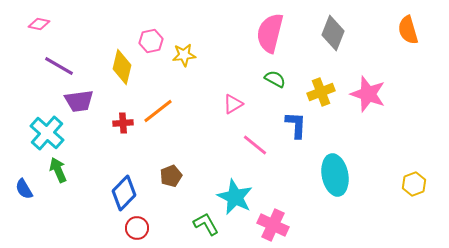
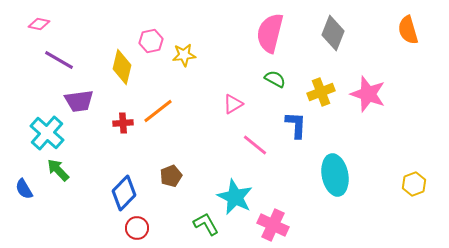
purple line: moved 6 px up
green arrow: rotated 20 degrees counterclockwise
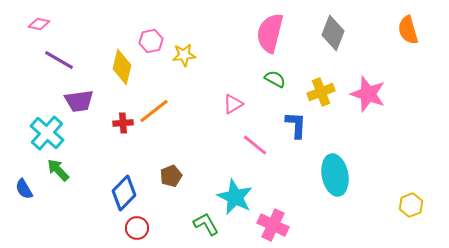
orange line: moved 4 px left
yellow hexagon: moved 3 px left, 21 px down
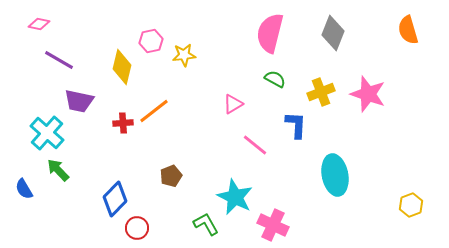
purple trapezoid: rotated 20 degrees clockwise
blue diamond: moved 9 px left, 6 px down
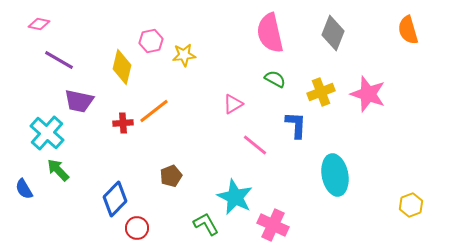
pink semicircle: rotated 27 degrees counterclockwise
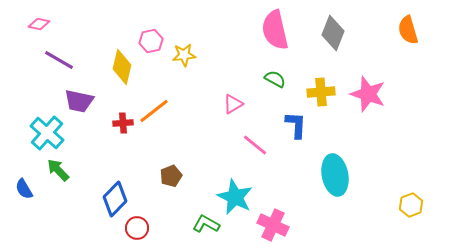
pink semicircle: moved 5 px right, 3 px up
yellow cross: rotated 16 degrees clockwise
green L-shape: rotated 32 degrees counterclockwise
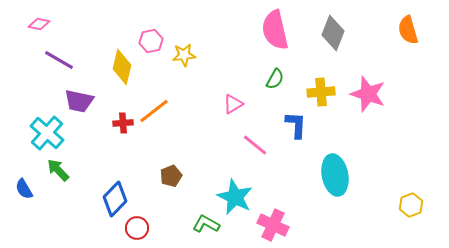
green semicircle: rotated 90 degrees clockwise
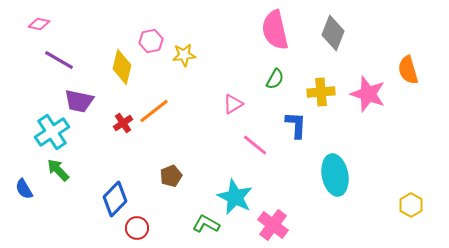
orange semicircle: moved 40 px down
red cross: rotated 30 degrees counterclockwise
cyan cross: moved 5 px right, 1 px up; rotated 16 degrees clockwise
yellow hexagon: rotated 10 degrees counterclockwise
pink cross: rotated 12 degrees clockwise
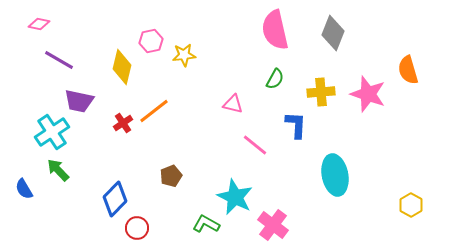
pink triangle: rotated 45 degrees clockwise
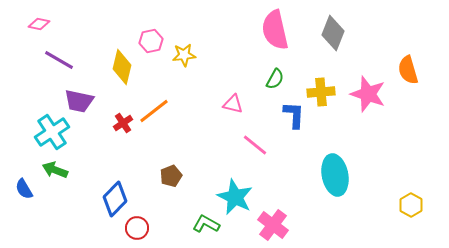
blue L-shape: moved 2 px left, 10 px up
green arrow: moved 3 px left; rotated 25 degrees counterclockwise
